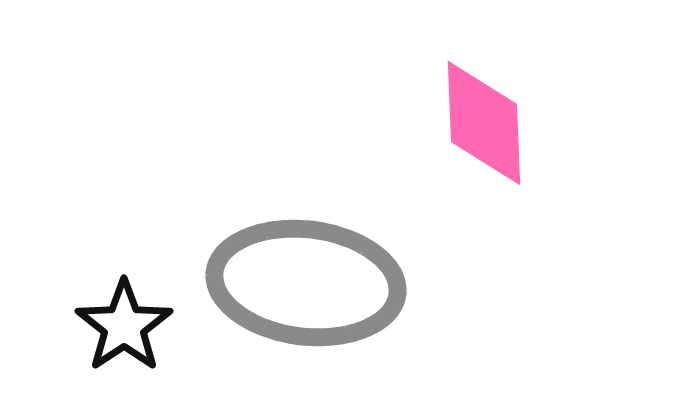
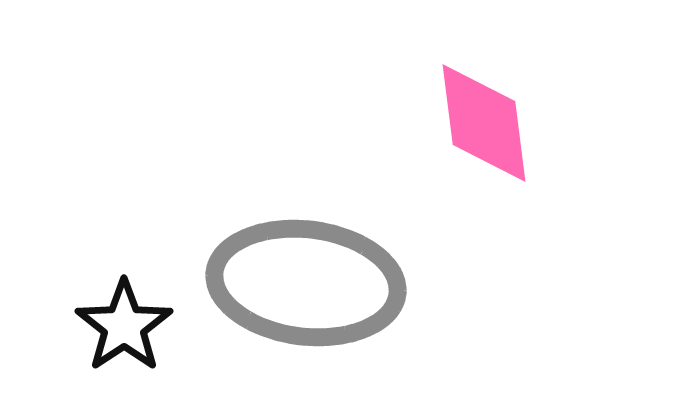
pink diamond: rotated 5 degrees counterclockwise
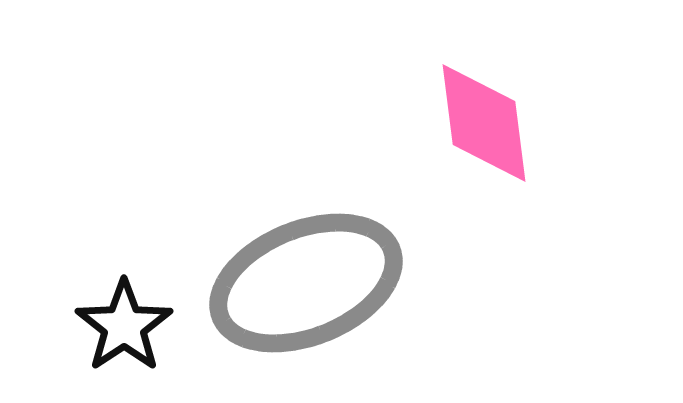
gray ellipse: rotated 29 degrees counterclockwise
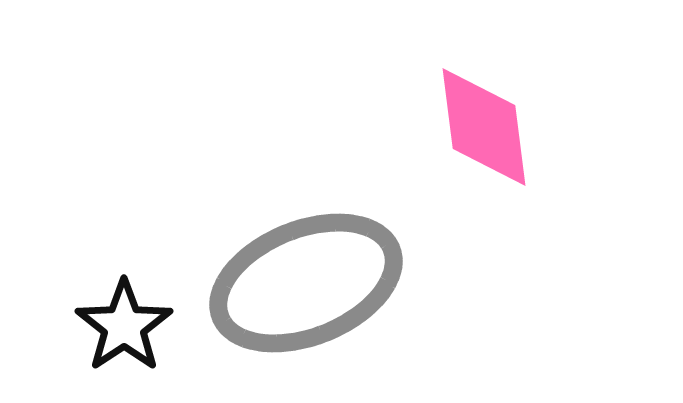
pink diamond: moved 4 px down
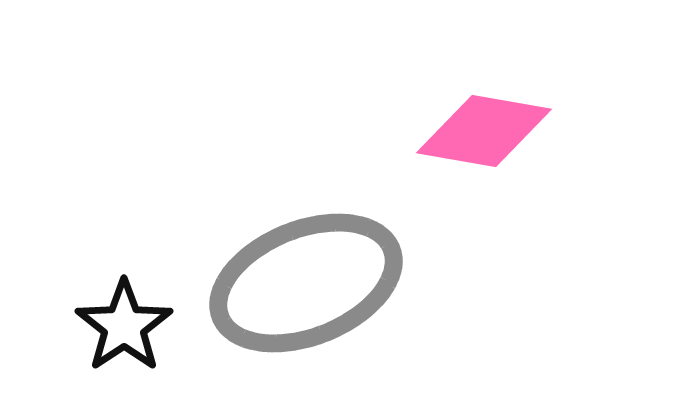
pink diamond: moved 4 px down; rotated 73 degrees counterclockwise
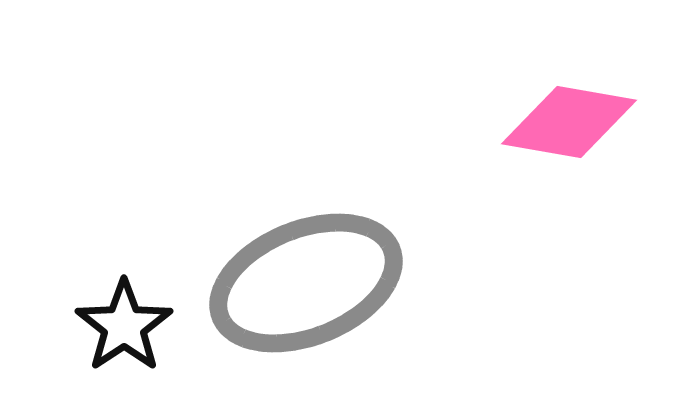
pink diamond: moved 85 px right, 9 px up
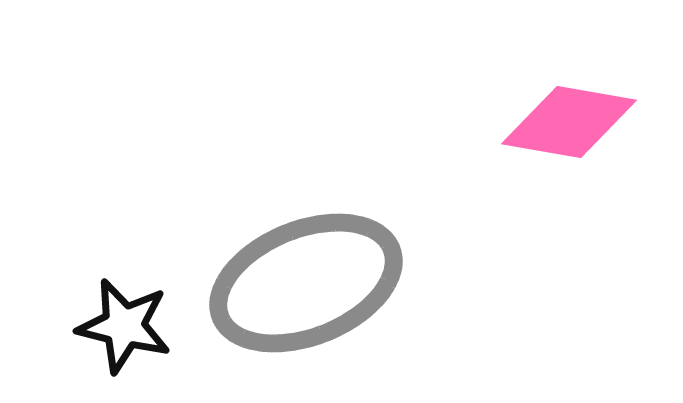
black star: rotated 24 degrees counterclockwise
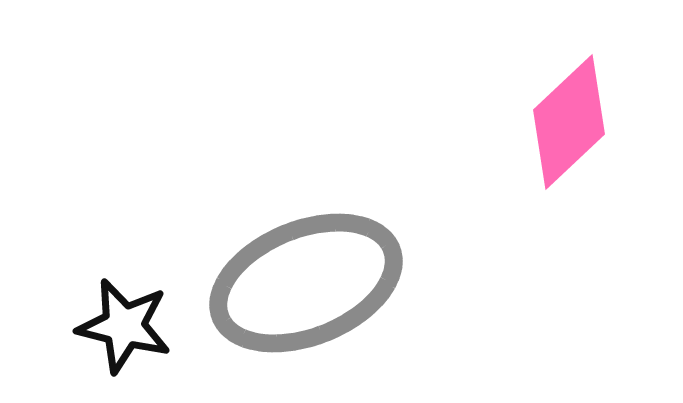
pink diamond: rotated 53 degrees counterclockwise
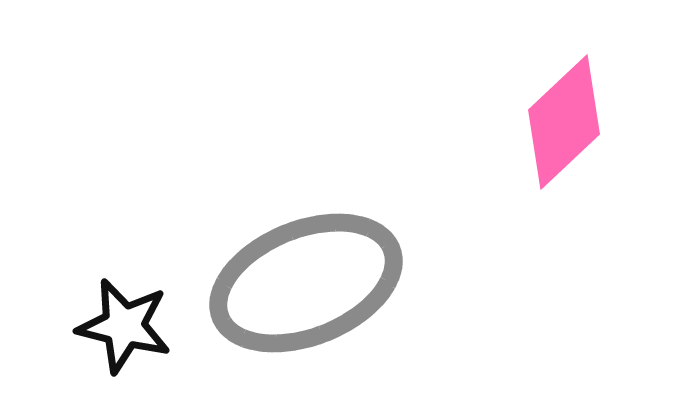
pink diamond: moved 5 px left
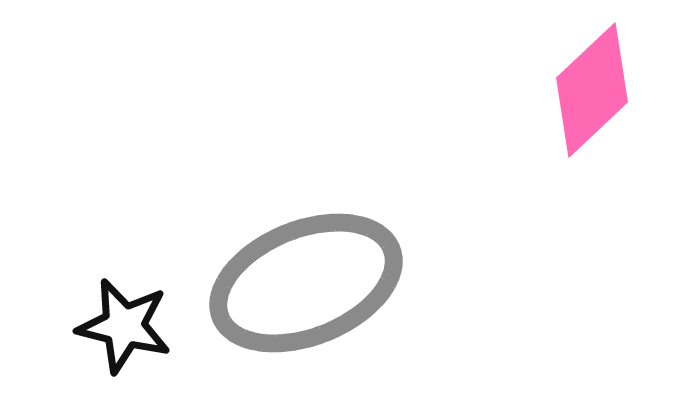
pink diamond: moved 28 px right, 32 px up
